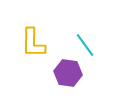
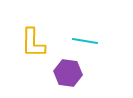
cyan line: moved 4 px up; rotated 45 degrees counterclockwise
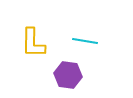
purple hexagon: moved 2 px down
